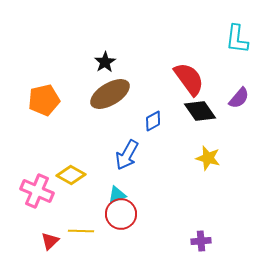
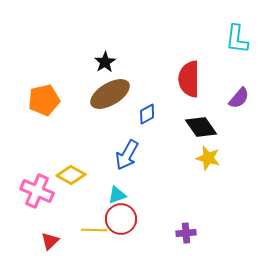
red semicircle: rotated 144 degrees counterclockwise
black diamond: moved 1 px right, 16 px down
blue diamond: moved 6 px left, 7 px up
red circle: moved 5 px down
yellow line: moved 13 px right, 1 px up
purple cross: moved 15 px left, 8 px up
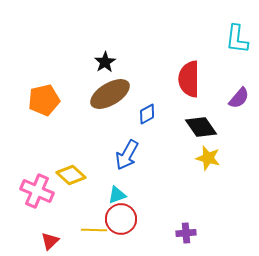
yellow diamond: rotated 12 degrees clockwise
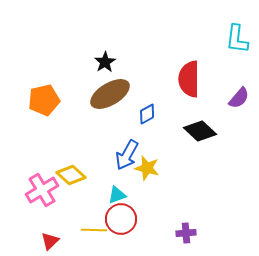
black diamond: moved 1 px left, 4 px down; rotated 12 degrees counterclockwise
yellow star: moved 61 px left, 10 px down
pink cross: moved 5 px right, 1 px up; rotated 36 degrees clockwise
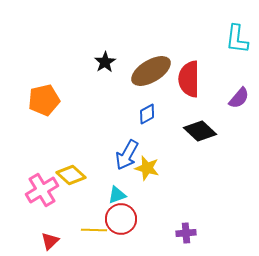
brown ellipse: moved 41 px right, 23 px up
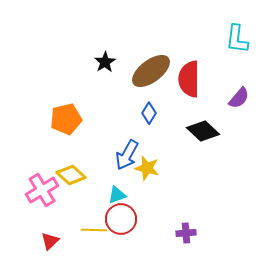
brown ellipse: rotated 6 degrees counterclockwise
orange pentagon: moved 22 px right, 19 px down
blue diamond: moved 2 px right, 1 px up; rotated 30 degrees counterclockwise
black diamond: moved 3 px right
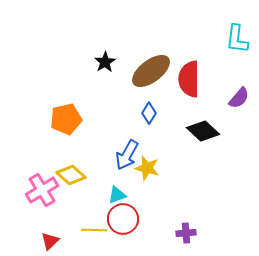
red circle: moved 2 px right
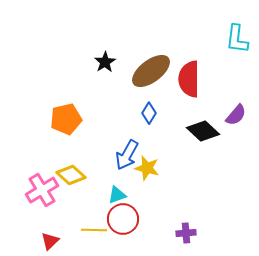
purple semicircle: moved 3 px left, 17 px down
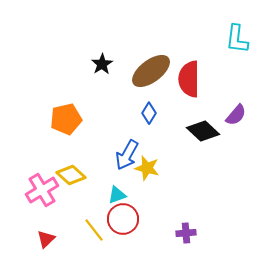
black star: moved 3 px left, 2 px down
yellow line: rotated 50 degrees clockwise
red triangle: moved 4 px left, 2 px up
